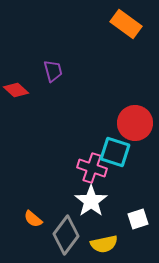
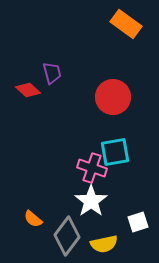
purple trapezoid: moved 1 px left, 2 px down
red diamond: moved 12 px right
red circle: moved 22 px left, 26 px up
cyan square: rotated 28 degrees counterclockwise
white square: moved 3 px down
gray diamond: moved 1 px right, 1 px down
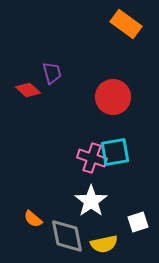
pink cross: moved 10 px up
gray diamond: rotated 48 degrees counterclockwise
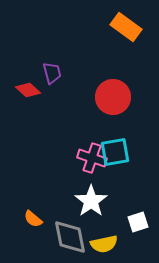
orange rectangle: moved 3 px down
gray diamond: moved 3 px right, 1 px down
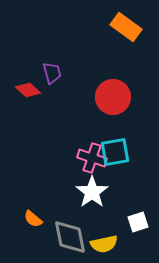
white star: moved 1 px right, 9 px up
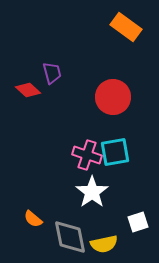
pink cross: moved 5 px left, 3 px up
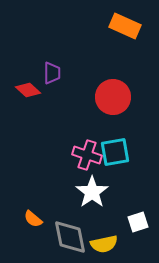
orange rectangle: moved 1 px left, 1 px up; rotated 12 degrees counterclockwise
purple trapezoid: rotated 15 degrees clockwise
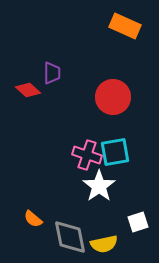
white star: moved 7 px right, 6 px up
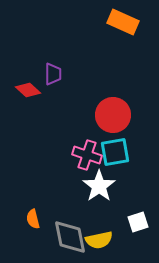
orange rectangle: moved 2 px left, 4 px up
purple trapezoid: moved 1 px right, 1 px down
red circle: moved 18 px down
orange semicircle: rotated 36 degrees clockwise
yellow semicircle: moved 5 px left, 4 px up
